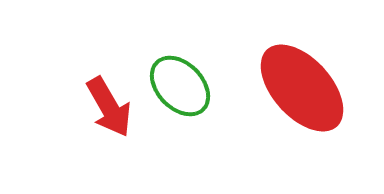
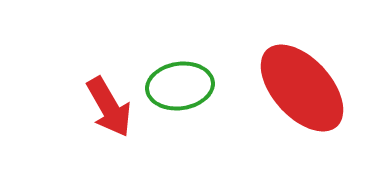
green ellipse: rotated 54 degrees counterclockwise
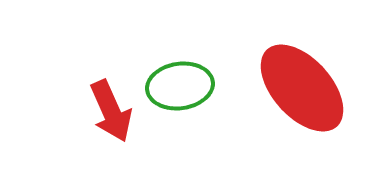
red arrow: moved 2 px right, 4 px down; rotated 6 degrees clockwise
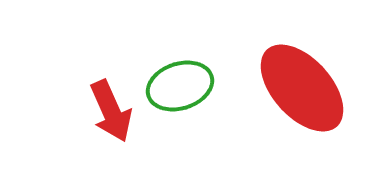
green ellipse: rotated 10 degrees counterclockwise
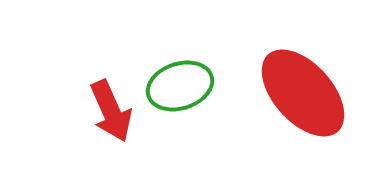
red ellipse: moved 1 px right, 5 px down
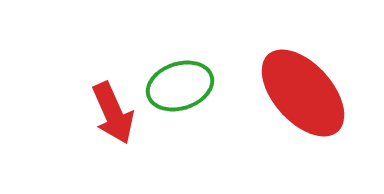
red arrow: moved 2 px right, 2 px down
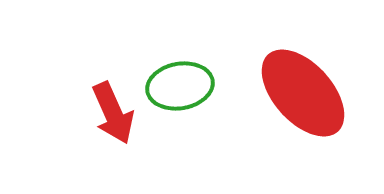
green ellipse: rotated 8 degrees clockwise
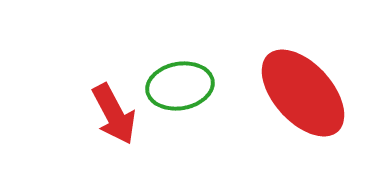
red arrow: moved 1 px right, 1 px down; rotated 4 degrees counterclockwise
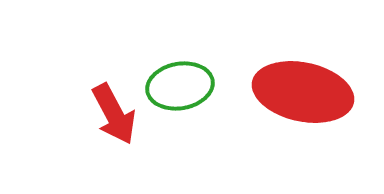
red ellipse: moved 1 px up; rotated 36 degrees counterclockwise
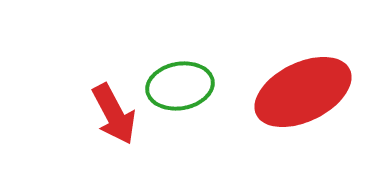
red ellipse: rotated 38 degrees counterclockwise
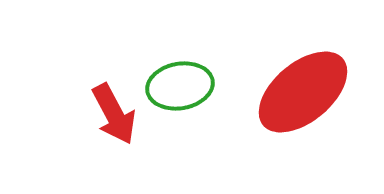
red ellipse: rotated 14 degrees counterclockwise
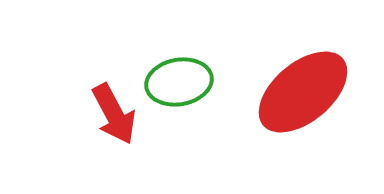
green ellipse: moved 1 px left, 4 px up
